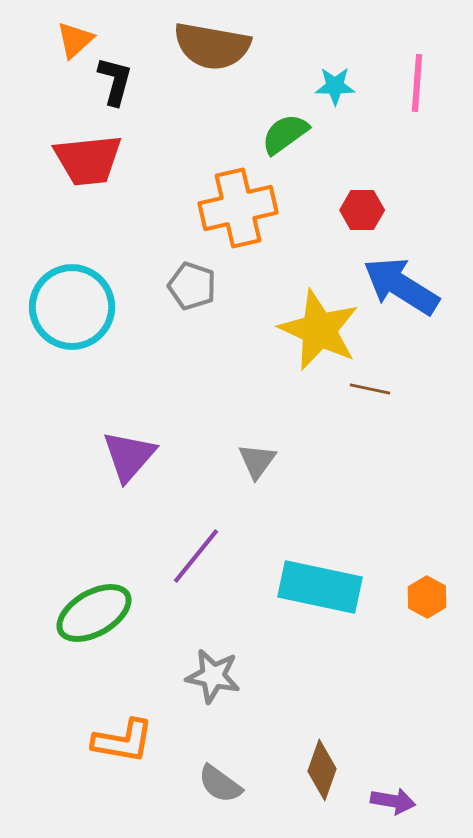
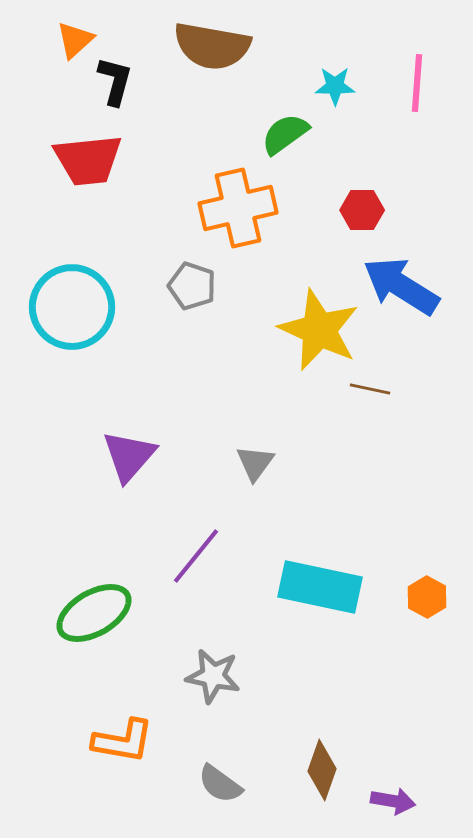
gray triangle: moved 2 px left, 2 px down
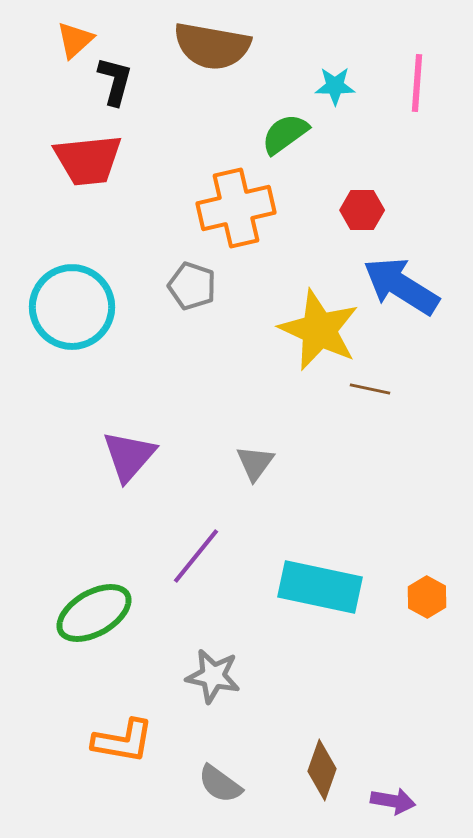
orange cross: moved 2 px left
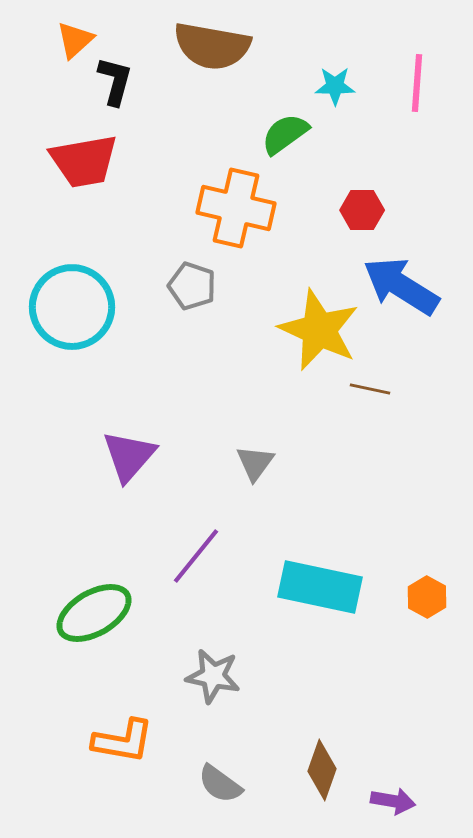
red trapezoid: moved 4 px left, 1 px down; rotated 4 degrees counterclockwise
orange cross: rotated 26 degrees clockwise
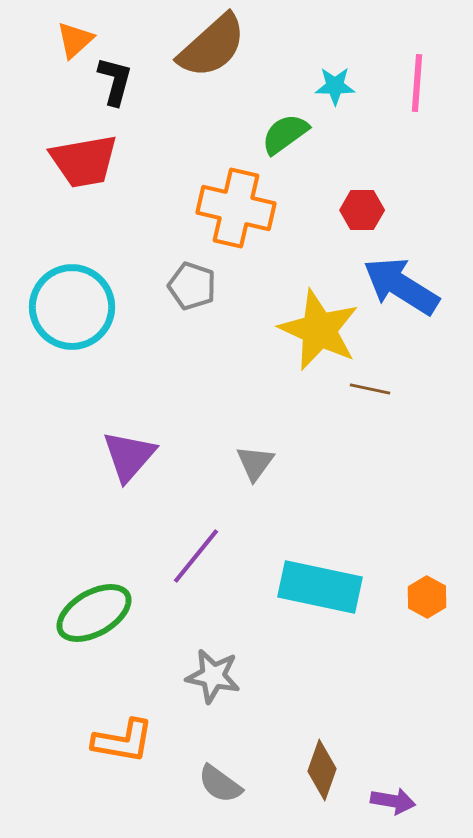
brown semicircle: rotated 52 degrees counterclockwise
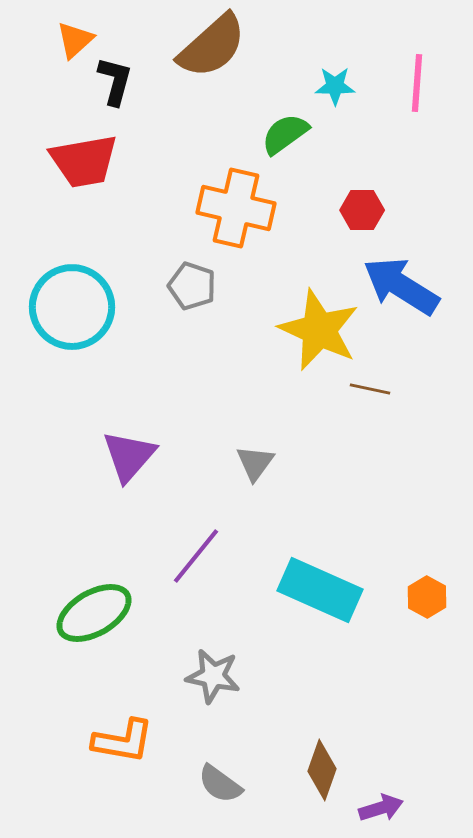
cyan rectangle: moved 3 px down; rotated 12 degrees clockwise
purple arrow: moved 12 px left, 7 px down; rotated 27 degrees counterclockwise
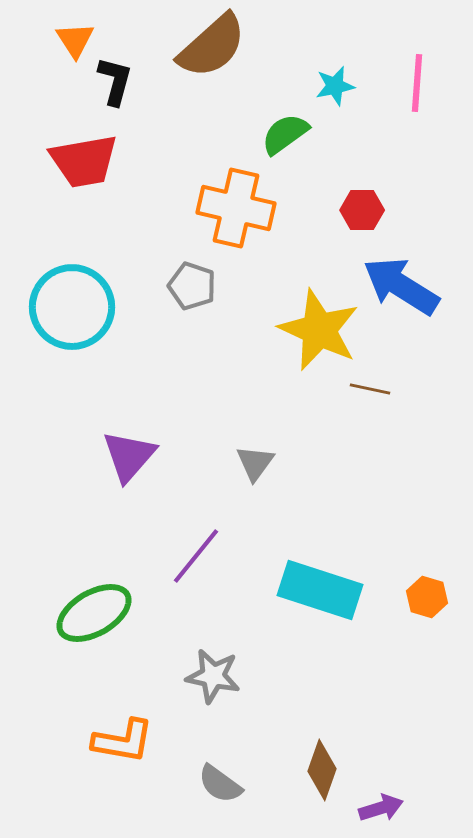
orange triangle: rotated 21 degrees counterclockwise
cyan star: rotated 12 degrees counterclockwise
cyan rectangle: rotated 6 degrees counterclockwise
orange hexagon: rotated 12 degrees counterclockwise
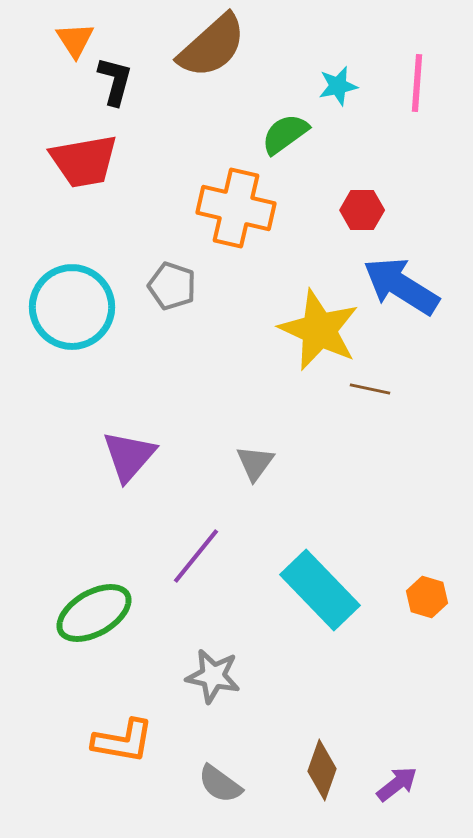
cyan star: moved 3 px right
gray pentagon: moved 20 px left
cyan rectangle: rotated 28 degrees clockwise
purple arrow: moved 16 px right, 24 px up; rotated 21 degrees counterclockwise
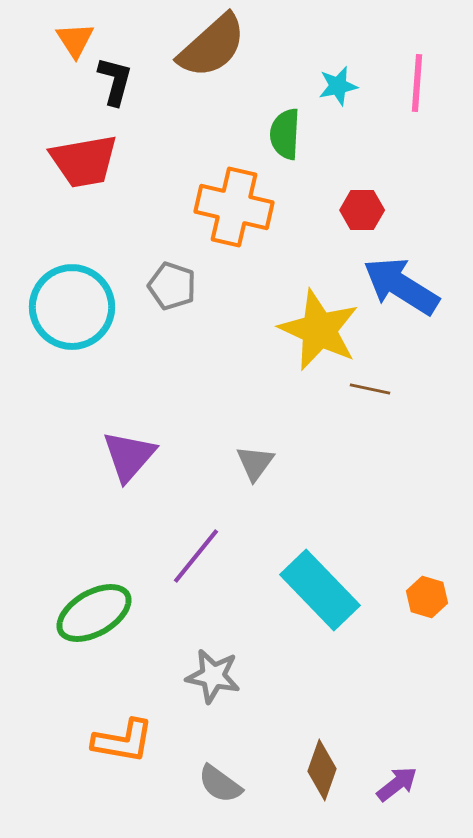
green semicircle: rotated 51 degrees counterclockwise
orange cross: moved 2 px left, 1 px up
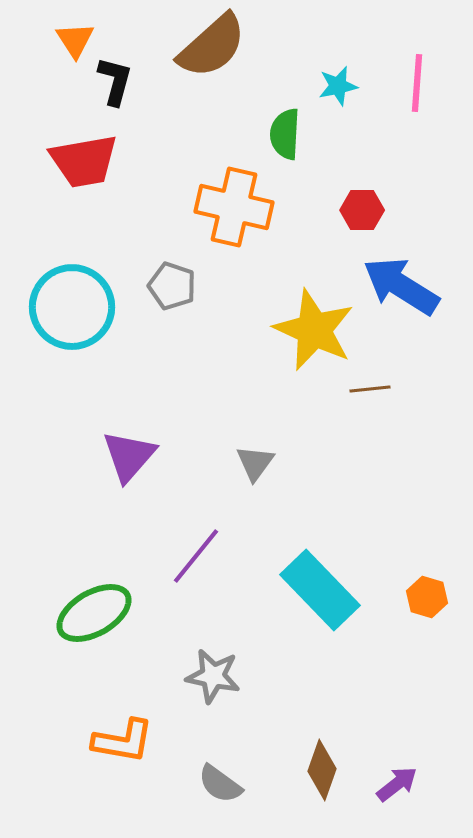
yellow star: moved 5 px left
brown line: rotated 18 degrees counterclockwise
